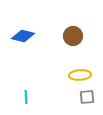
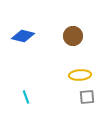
cyan line: rotated 16 degrees counterclockwise
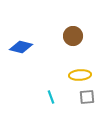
blue diamond: moved 2 px left, 11 px down
cyan line: moved 25 px right
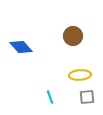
blue diamond: rotated 35 degrees clockwise
cyan line: moved 1 px left
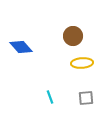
yellow ellipse: moved 2 px right, 12 px up
gray square: moved 1 px left, 1 px down
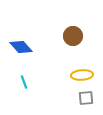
yellow ellipse: moved 12 px down
cyan line: moved 26 px left, 15 px up
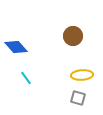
blue diamond: moved 5 px left
cyan line: moved 2 px right, 4 px up; rotated 16 degrees counterclockwise
gray square: moved 8 px left; rotated 21 degrees clockwise
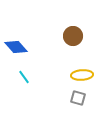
cyan line: moved 2 px left, 1 px up
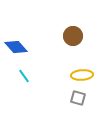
cyan line: moved 1 px up
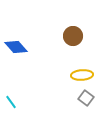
cyan line: moved 13 px left, 26 px down
gray square: moved 8 px right; rotated 21 degrees clockwise
